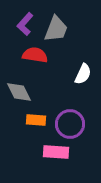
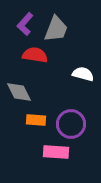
white semicircle: rotated 100 degrees counterclockwise
purple circle: moved 1 px right
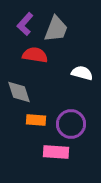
white semicircle: moved 1 px left, 1 px up
gray diamond: rotated 8 degrees clockwise
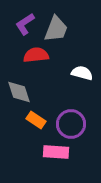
purple L-shape: rotated 15 degrees clockwise
red semicircle: moved 1 px right; rotated 15 degrees counterclockwise
orange rectangle: rotated 30 degrees clockwise
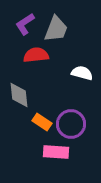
gray diamond: moved 3 px down; rotated 12 degrees clockwise
orange rectangle: moved 6 px right, 2 px down
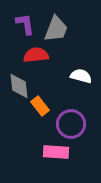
purple L-shape: rotated 115 degrees clockwise
white semicircle: moved 1 px left, 3 px down
gray diamond: moved 9 px up
orange rectangle: moved 2 px left, 16 px up; rotated 18 degrees clockwise
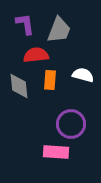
gray trapezoid: moved 3 px right, 1 px down
white semicircle: moved 2 px right, 1 px up
orange rectangle: moved 10 px right, 26 px up; rotated 42 degrees clockwise
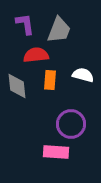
gray diamond: moved 2 px left
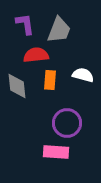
purple circle: moved 4 px left, 1 px up
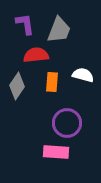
orange rectangle: moved 2 px right, 2 px down
gray diamond: rotated 40 degrees clockwise
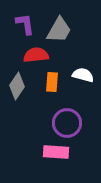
gray trapezoid: rotated 8 degrees clockwise
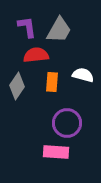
purple L-shape: moved 2 px right, 3 px down
